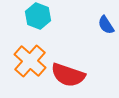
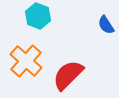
orange cross: moved 4 px left
red semicircle: rotated 116 degrees clockwise
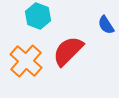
red semicircle: moved 24 px up
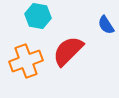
cyan hexagon: rotated 10 degrees counterclockwise
orange cross: rotated 28 degrees clockwise
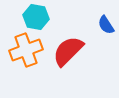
cyan hexagon: moved 2 px left, 1 px down
orange cross: moved 11 px up
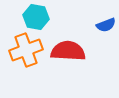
blue semicircle: rotated 78 degrees counterclockwise
red semicircle: rotated 48 degrees clockwise
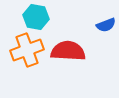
orange cross: moved 1 px right
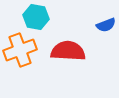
orange cross: moved 7 px left
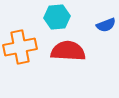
cyan hexagon: moved 21 px right; rotated 15 degrees counterclockwise
orange cross: moved 3 px up; rotated 8 degrees clockwise
